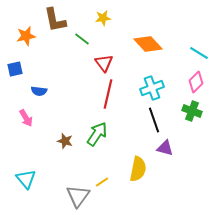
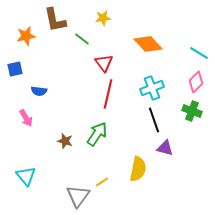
cyan triangle: moved 3 px up
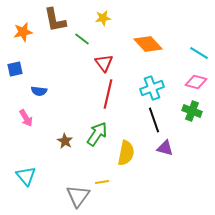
orange star: moved 3 px left, 4 px up
pink diamond: rotated 60 degrees clockwise
brown star: rotated 14 degrees clockwise
yellow semicircle: moved 12 px left, 16 px up
yellow line: rotated 24 degrees clockwise
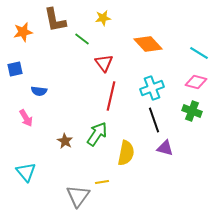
red line: moved 3 px right, 2 px down
cyan triangle: moved 4 px up
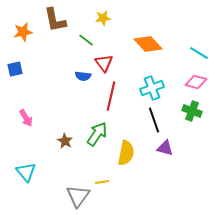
green line: moved 4 px right, 1 px down
blue semicircle: moved 44 px right, 15 px up
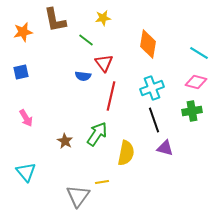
orange diamond: rotated 52 degrees clockwise
blue square: moved 6 px right, 3 px down
green cross: rotated 30 degrees counterclockwise
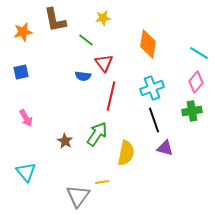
pink diamond: rotated 65 degrees counterclockwise
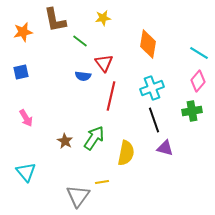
green line: moved 6 px left, 1 px down
pink diamond: moved 2 px right, 1 px up
green arrow: moved 3 px left, 4 px down
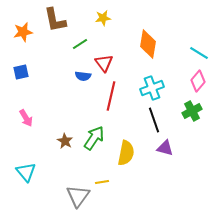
green line: moved 3 px down; rotated 70 degrees counterclockwise
green cross: rotated 18 degrees counterclockwise
